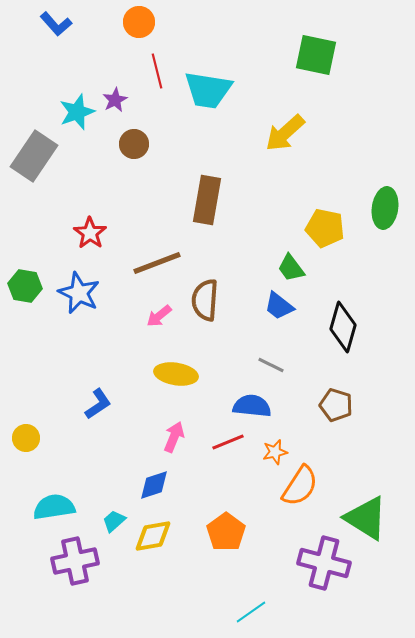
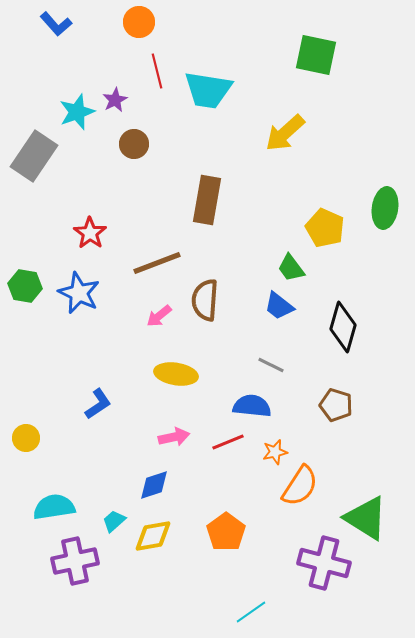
yellow pentagon at (325, 228): rotated 12 degrees clockwise
pink arrow at (174, 437): rotated 56 degrees clockwise
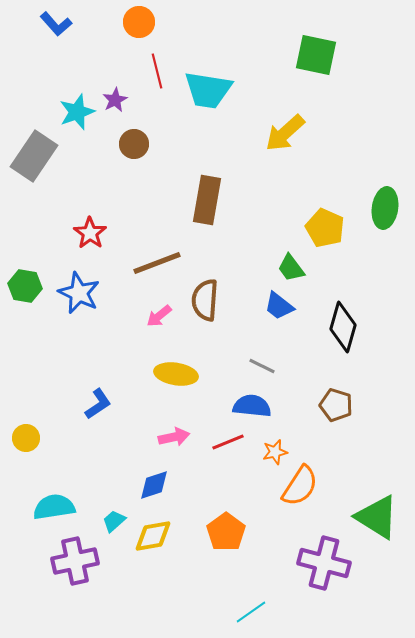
gray line at (271, 365): moved 9 px left, 1 px down
green triangle at (366, 518): moved 11 px right, 1 px up
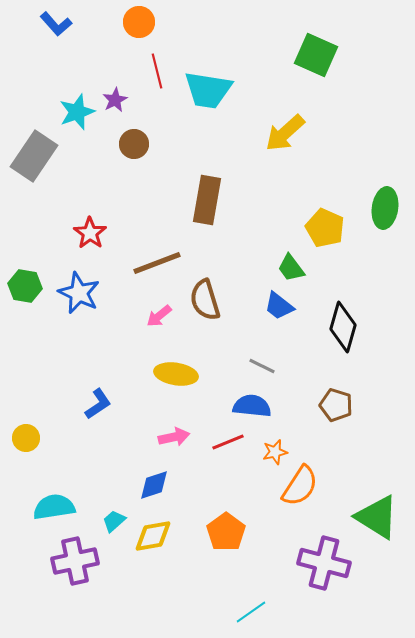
green square at (316, 55): rotated 12 degrees clockwise
brown semicircle at (205, 300): rotated 21 degrees counterclockwise
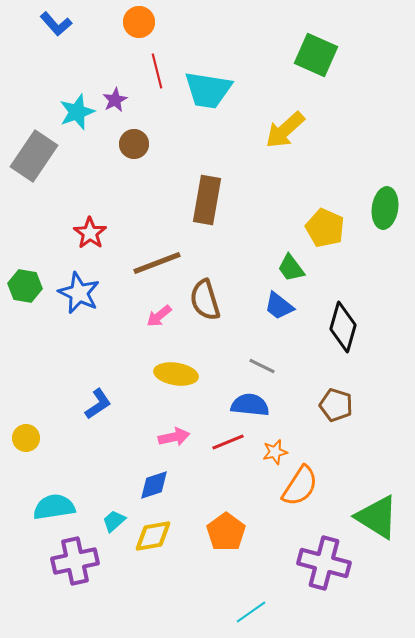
yellow arrow at (285, 133): moved 3 px up
blue semicircle at (252, 406): moved 2 px left, 1 px up
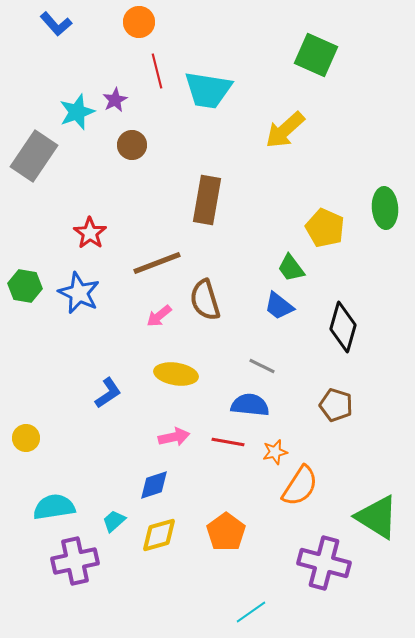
brown circle at (134, 144): moved 2 px left, 1 px down
green ellipse at (385, 208): rotated 12 degrees counterclockwise
blue L-shape at (98, 404): moved 10 px right, 11 px up
red line at (228, 442): rotated 32 degrees clockwise
yellow diamond at (153, 536): moved 6 px right, 1 px up; rotated 6 degrees counterclockwise
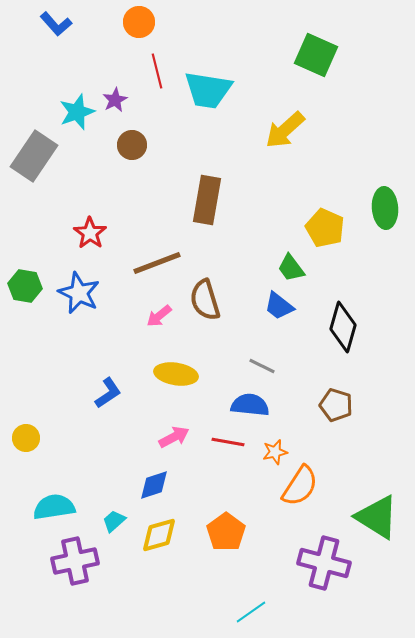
pink arrow at (174, 437): rotated 16 degrees counterclockwise
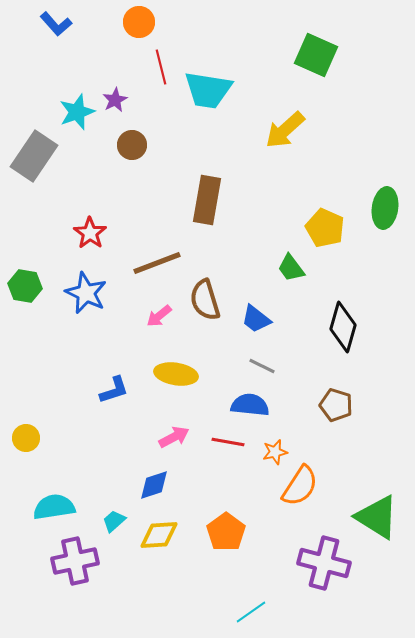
red line at (157, 71): moved 4 px right, 4 px up
green ellipse at (385, 208): rotated 12 degrees clockwise
blue star at (79, 293): moved 7 px right
blue trapezoid at (279, 306): moved 23 px left, 13 px down
blue L-shape at (108, 393): moved 6 px right, 3 px up; rotated 16 degrees clockwise
yellow diamond at (159, 535): rotated 12 degrees clockwise
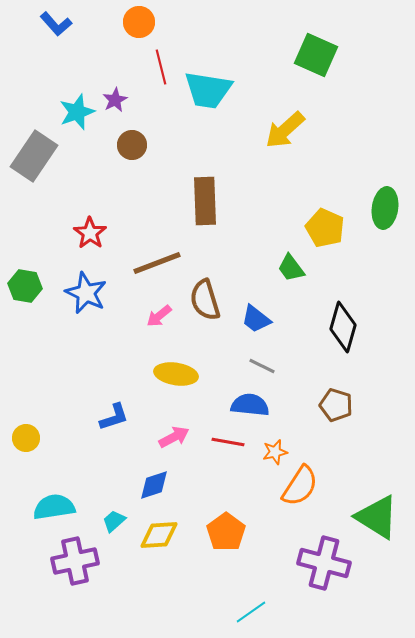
brown rectangle at (207, 200): moved 2 px left, 1 px down; rotated 12 degrees counterclockwise
blue L-shape at (114, 390): moved 27 px down
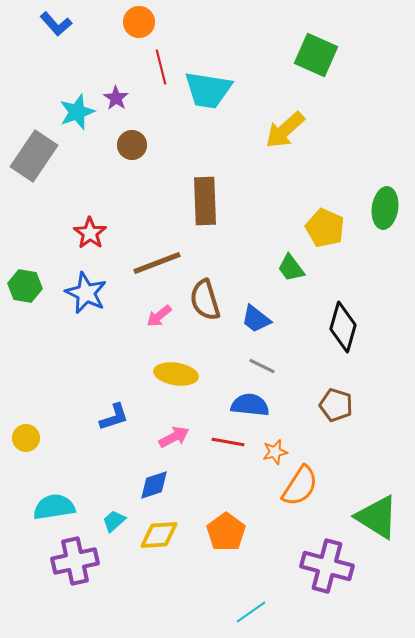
purple star at (115, 100): moved 1 px right, 2 px up; rotated 10 degrees counterclockwise
purple cross at (324, 563): moved 3 px right, 3 px down
